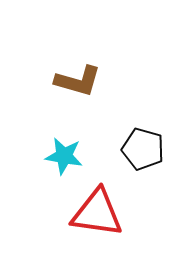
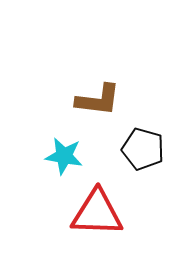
brown L-shape: moved 20 px right, 19 px down; rotated 9 degrees counterclockwise
red triangle: rotated 6 degrees counterclockwise
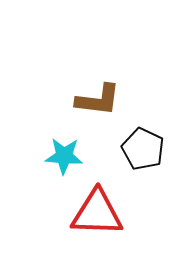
black pentagon: rotated 9 degrees clockwise
cyan star: rotated 6 degrees counterclockwise
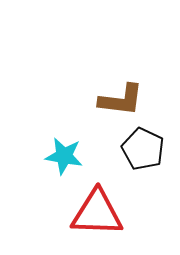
brown L-shape: moved 23 px right
cyan star: rotated 6 degrees clockwise
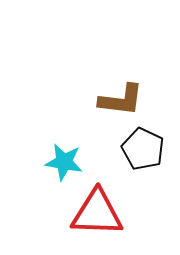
cyan star: moved 6 px down
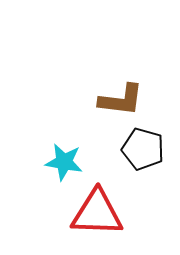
black pentagon: rotated 9 degrees counterclockwise
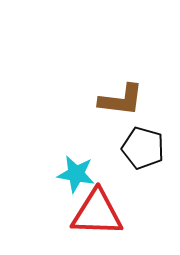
black pentagon: moved 1 px up
cyan star: moved 12 px right, 12 px down
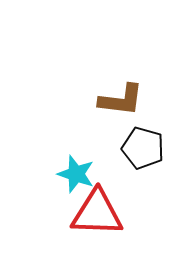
cyan star: rotated 9 degrees clockwise
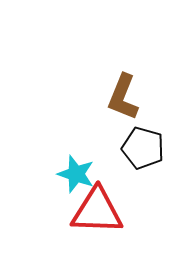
brown L-shape: moved 2 px right, 3 px up; rotated 105 degrees clockwise
red triangle: moved 2 px up
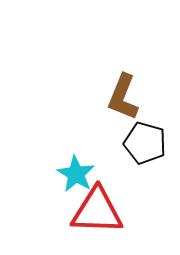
black pentagon: moved 2 px right, 5 px up
cyan star: rotated 12 degrees clockwise
